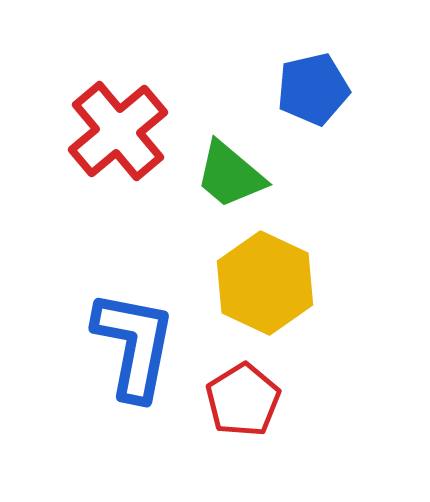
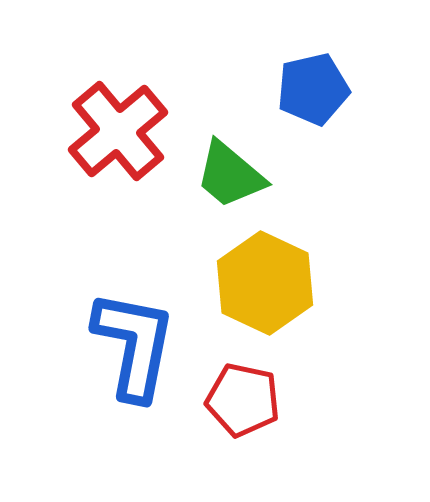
red pentagon: rotated 28 degrees counterclockwise
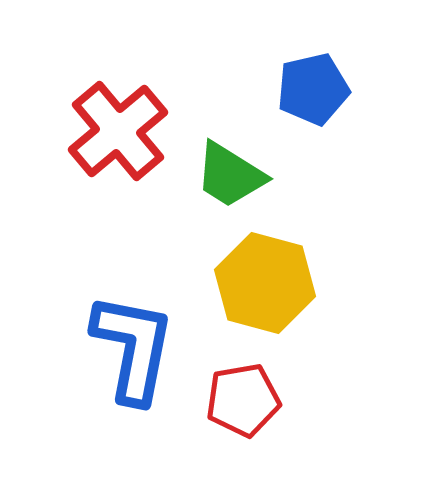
green trapezoid: rotated 8 degrees counterclockwise
yellow hexagon: rotated 10 degrees counterclockwise
blue L-shape: moved 1 px left, 3 px down
red pentagon: rotated 22 degrees counterclockwise
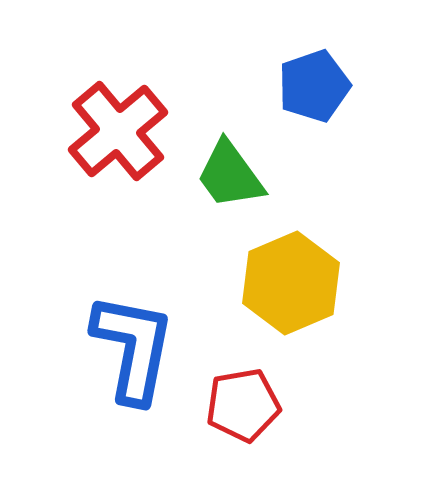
blue pentagon: moved 1 px right, 3 px up; rotated 6 degrees counterclockwise
green trapezoid: rotated 22 degrees clockwise
yellow hexagon: moved 26 px right; rotated 22 degrees clockwise
red pentagon: moved 5 px down
